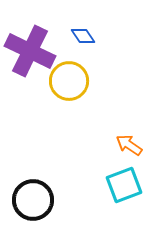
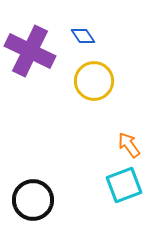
yellow circle: moved 25 px right
orange arrow: rotated 20 degrees clockwise
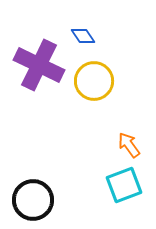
purple cross: moved 9 px right, 14 px down
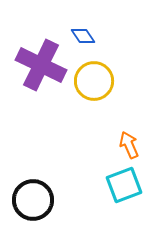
purple cross: moved 2 px right
orange arrow: rotated 12 degrees clockwise
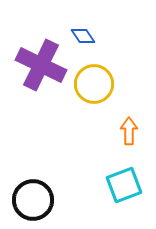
yellow circle: moved 3 px down
orange arrow: moved 14 px up; rotated 24 degrees clockwise
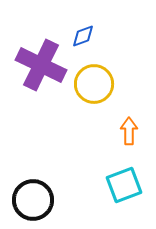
blue diamond: rotated 75 degrees counterclockwise
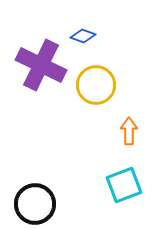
blue diamond: rotated 40 degrees clockwise
yellow circle: moved 2 px right, 1 px down
black circle: moved 2 px right, 4 px down
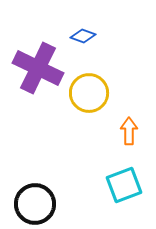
purple cross: moved 3 px left, 3 px down
yellow circle: moved 7 px left, 8 px down
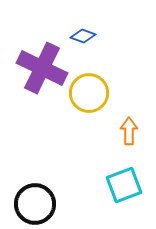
purple cross: moved 4 px right
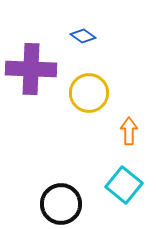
blue diamond: rotated 15 degrees clockwise
purple cross: moved 11 px left, 1 px down; rotated 24 degrees counterclockwise
cyan square: rotated 30 degrees counterclockwise
black circle: moved 26 px right
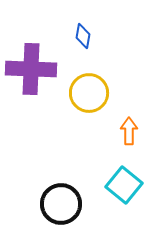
blue diamond: rotated 65 degrees clockwise
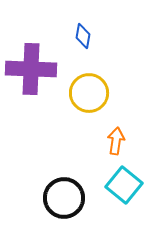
orange arrow: moved 13 px left, 10 px down; rotated 8 degrees clockwise
black circle: moved 3 px right, 6 px up
